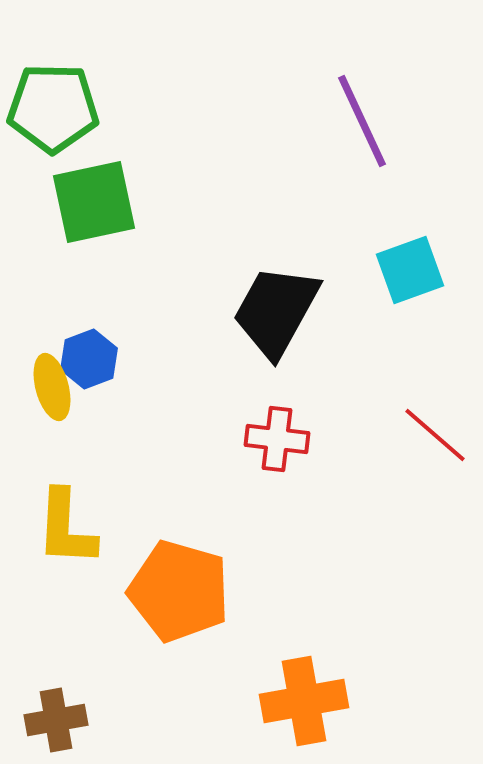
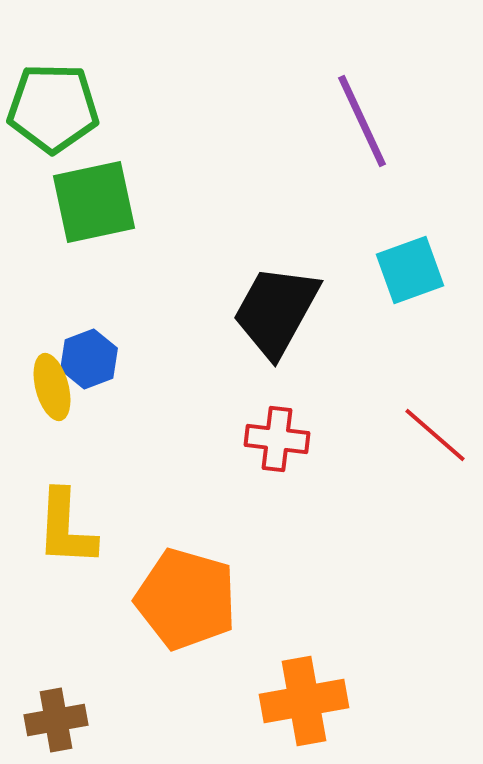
orange pentagon: moved 7 px right, 8 px down
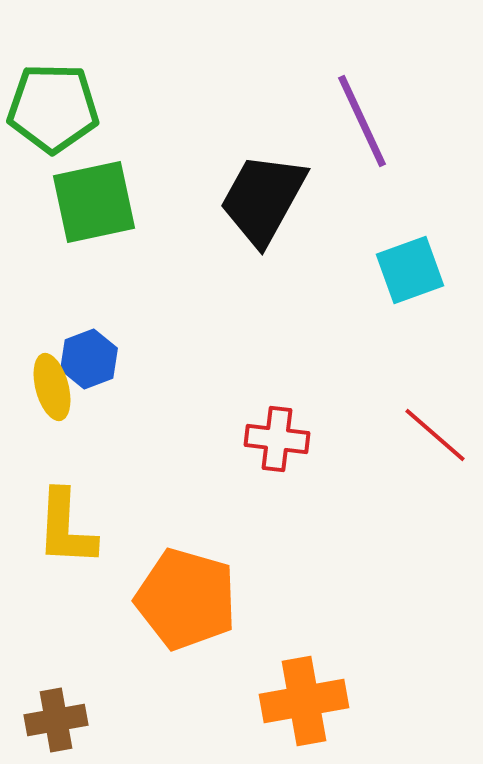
black trapezoid: moved 13 px left, 112 px up
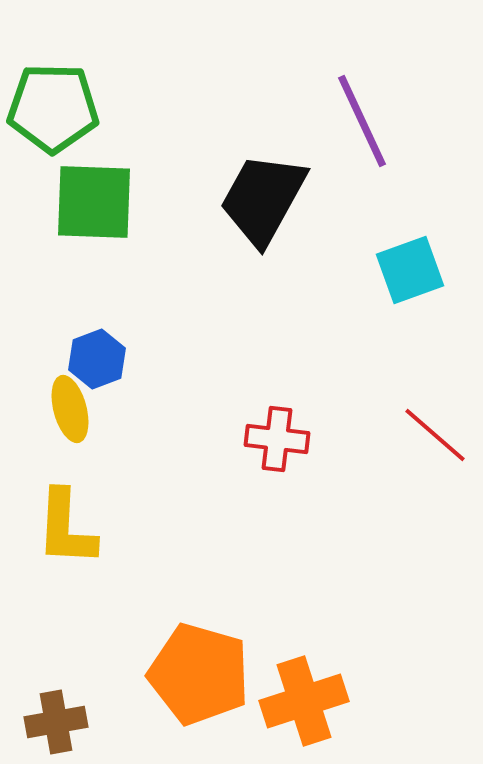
green square: rotated 14 degrees clockwise
blue hexagon: moved 8 px right
yellow ellipse: moved 18 px right, 22 px down
orange pentagon: moved 13 px right, 75 px down
orange cross: rotated 8 degrees counterclockwise
brown cross: moved 2 px down
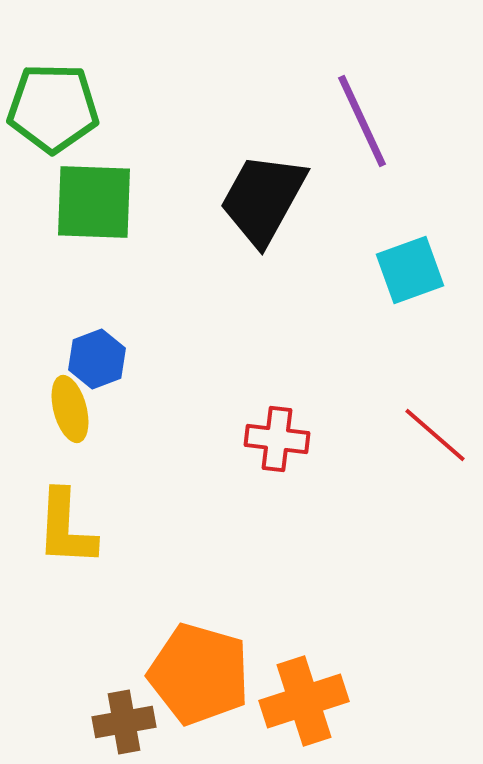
brown cross: moved 68 px right
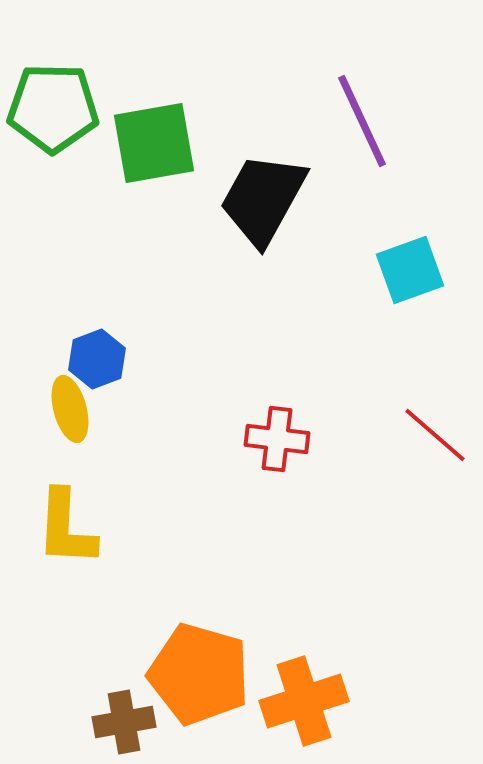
green square: moved 60 px right, 59 px up; rotated 12 degrees counterclockwise
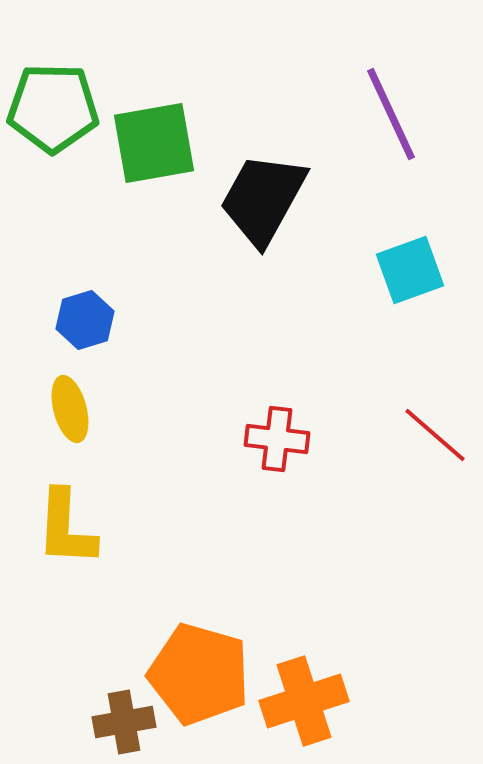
purple line: moved 29 px right, 7 px up
blue hexagon: moved 12 px left, 39 px up; rotated 4 degrees clockwise
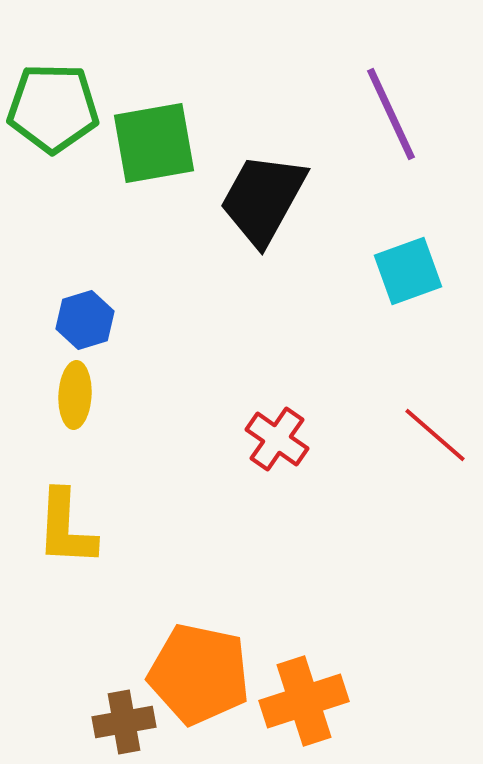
cyan square: moved 2 px left, 1 px down
yellow ellipse: moved 5 px right, 14 px up; rotated 18 degrees clockwise
red cross: rotated 28 degrees clockwise
orange pentagon: rotated 4 degrees counterclockwise
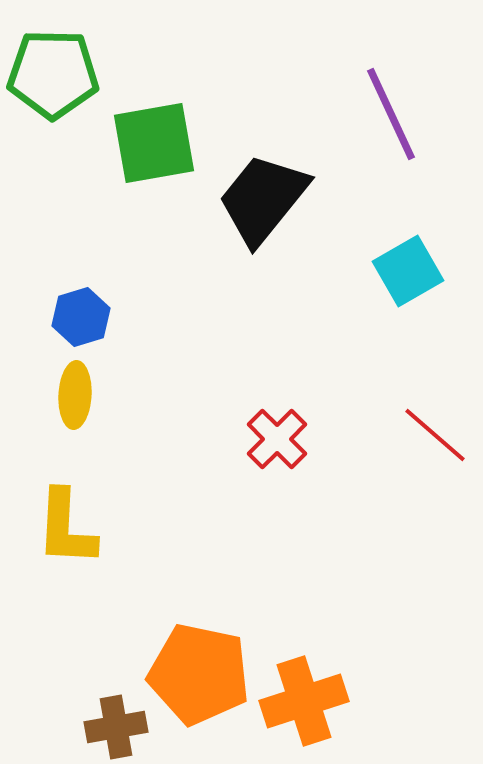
green pentagon: moved 34 px up
black trapezoid: rotated 10 degrees clockwise
cyan square: rotated 10 degrees counterclockwise
blue hexagon: moved 4 px left, 3 px up
red cross: rotated 10 degrees clockwise
brown cross: moved 8 px left, 5 px down
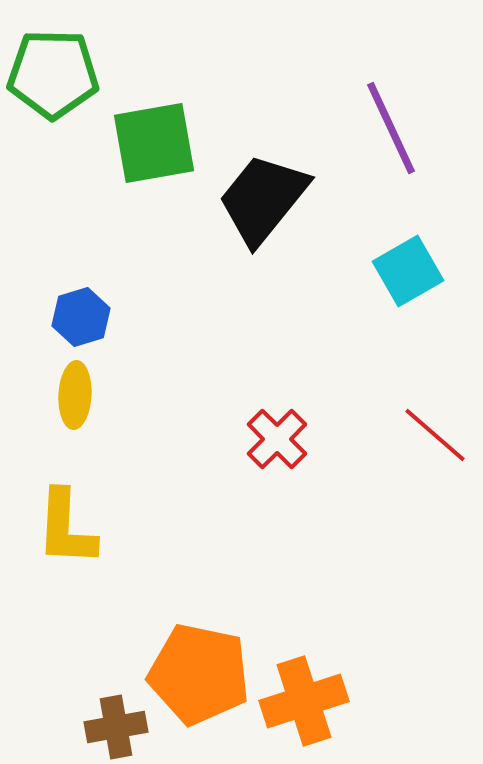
purple line: moved 14 px down
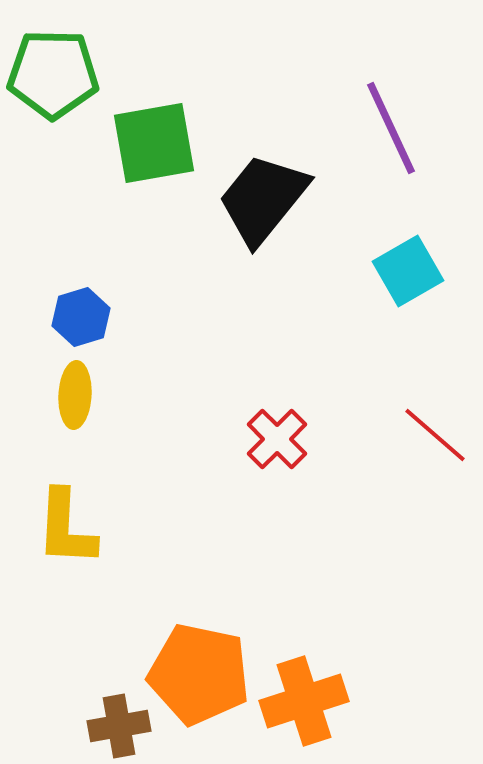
brown cross: moved 3 px right, 1 px up
